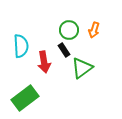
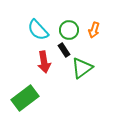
cyan semicircle: moved 17 px right, 16 px up; rotated 140 degrees clockwise
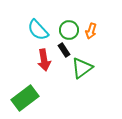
orange arrow: moved 3 px left, 1 px down
red arrow: moved 2 px up
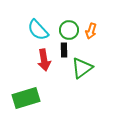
black rectangle: rotated 32 degrees clockwise
green rectangle: moved 1 px right; rotated 20 degrees clockwise
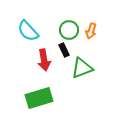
cyan semicircle: moved 10 px left, 1 px down
black rectangle: rotated 24 degrees counterclockwise
green triangle: rotated 15 degrees clockwise
green rectangle: moved 13 px right
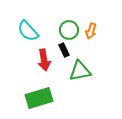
green triangle: moved 2 px left, 3 px down; rotated 10 degrees clockwise
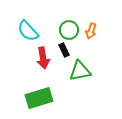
red arrow: moved 1 px left, 2 px up
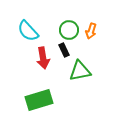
green rectangle: moved 2 px down
